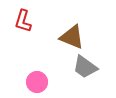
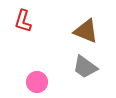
brown triangle: moved 14 px right, 6 px up
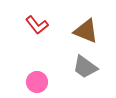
red L-shape: moved 14 px right, 4 px down; rotated 55 degrees counterclockwise
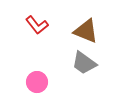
gray trapezoid: moved 1 px left, 4 px up
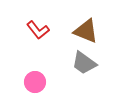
red L-shape: moved 1 px right, 5 px down
pink circle: moved 2 px left
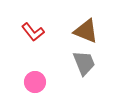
red L-shape: moved 5 px left, 2 px down
gray trapezoid: rotated 148 degrees counterclockwise
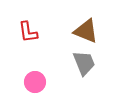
red L-shape: moved 5 px left; rotated 30 degrees clockwise
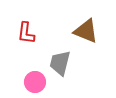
red L-shape: moved 2 px left, 1 px down; rotated 15 degrees clockwise
gray trapezoid: moved 24 px left; rotated 144 degrees counterclockwise
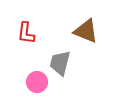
pink circle: moved 2 px right
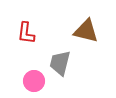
brown triangle: rotated 8 degrees counterclockwise
pink circle: moved 3 px left, 1 px up
